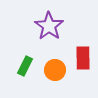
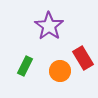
red rectangle: rotated 30 degrees counterclockwise
orange circle: moved 5 px right, 1 px down
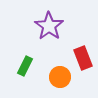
red rectangle: rotated 10 degrees clockwise
orange circle: moved 6 px down
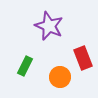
purple star: rotated 12 degrees counterclockwise
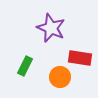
purple star: moved 2 px right, 2 px down
red rectangle: moved 3 px left; rotated 60 degrees counterclockwise
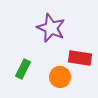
green rectangle: moved 2 px left, 3 px down
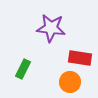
purple star: rotated 16 degrees counterclockwise
orange circle: moved 10 px right, 5 px down
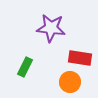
green rectangle: moved 2 px right, 2 px up
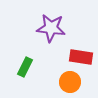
red rectangle: moved 1 px right, 1 px up
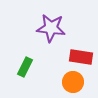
orange circle: moved 3 px right
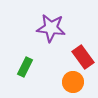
red rectangle: moved 2 px right; rotated 45 degrees clockwise
